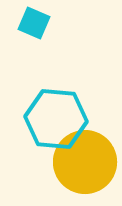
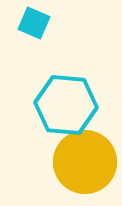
cyan hexagon: moved 10 px right, 14 px up
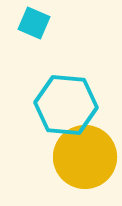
yellow circle: moved 5 px up
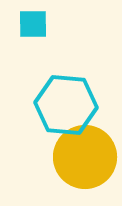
cyan square: moved 1 px left, 1 px down; rotated 24 degrees counterclockwise
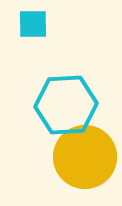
cyan hexagon: rotated 8 degrees counterclockwise
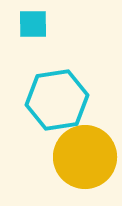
cyan hexagon: moved 9 px left, 5 px up; rotated 6 degrees counterclockwise
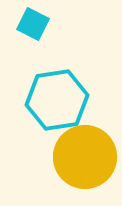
cyan square: rotated 28 degrees clockwise
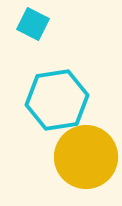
yellow circle: moved 1 px right
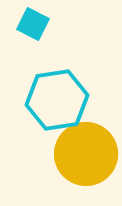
yellow circle: moved 3 px up
